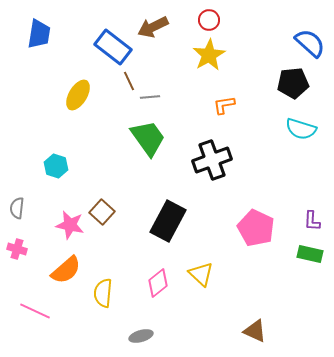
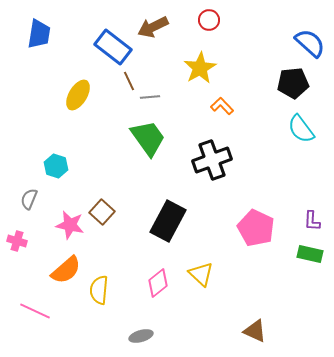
yellow star: moved 9 px left, 13 px down
orange L-shape: moved 2 px left, 1 px down; rotated 55 degrees clockwise
cyan semicircle: rotated 36 degrees clockwise
gray semicircle: moved 12 px right, 9 px up; rotated 15 degrees clockwise
pink cross: moved 8 px up
yellow semicircle: moved 4 px left, 3 px up
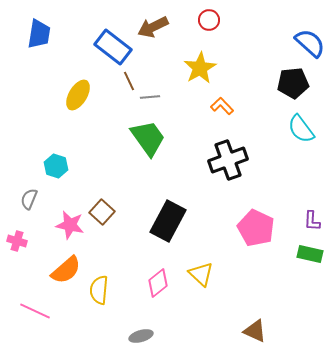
black cross: moved 16 px right
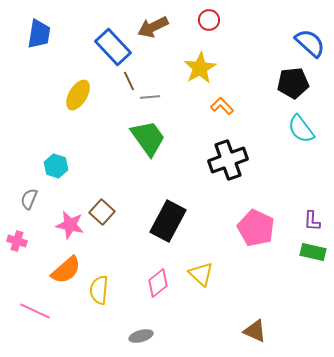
blue rectangle: rotated 9 degrees clockwise
green rectangle: moved 3 px right, 2 px up
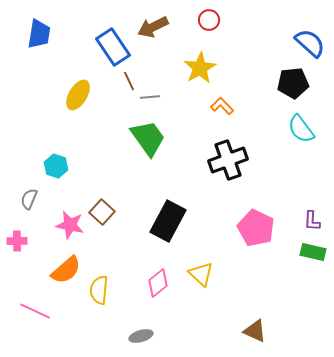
blue rectangle: rotated 9 degrees clockwise
pink cross: rotated 18 degrees counterclockwise
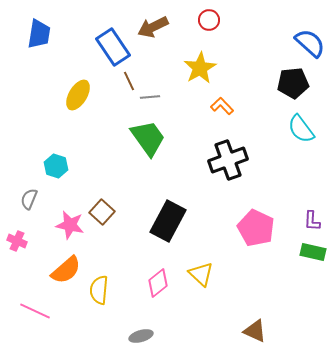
pink cross: rotated 24 degrees clockwise
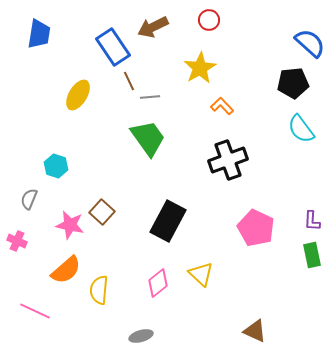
green rectangle: moved 1 px left, 3 px down; rotated 65 degrees clockwise
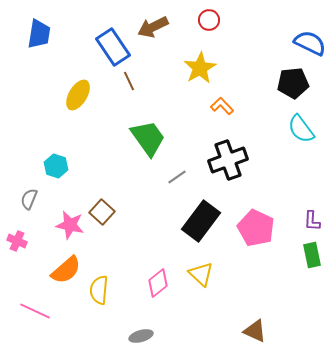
blue semicircle: rotated 16 degrees counterclockwise
gray line: moved 27 px right, 80 px down; rotated 30 degrees counterclockwise
black rectangle: moved 33 px right; rotated 9 degrees clockwise
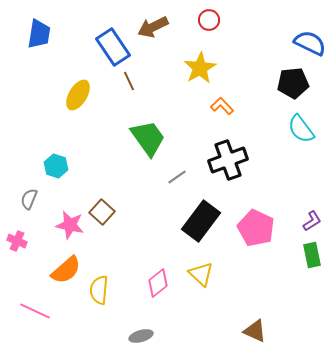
purple L-shape: rotated 125 degrees counterclockwise
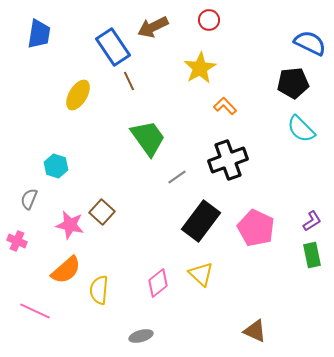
orange L-shape: moved 3 px right
cyan semicircle: rotated 8 degrees counterclockwise
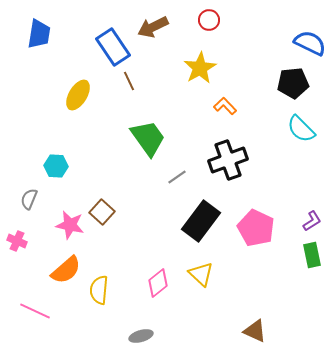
cyan hexagon: rotated 15 degrees counterclockwise
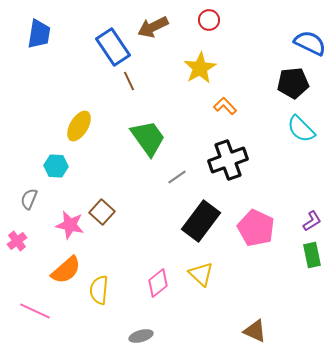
yellow ellipse: moved 1 px right, 31 px down
pink cross: rotated 30 degrees clockwise
